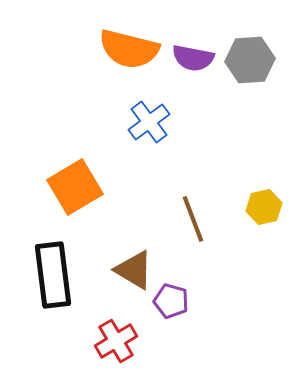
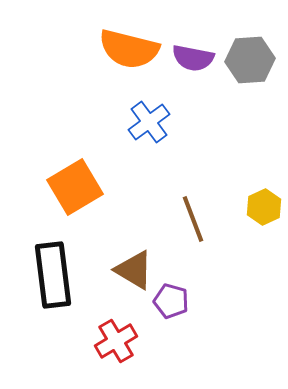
yellow hexagon: rotated 12 degrees counterclockwise
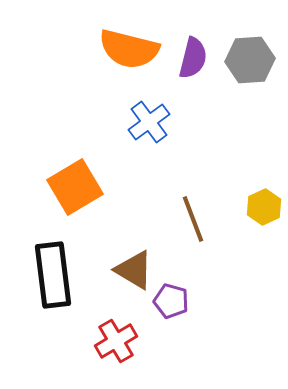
purple semicircle: rotated 87 degrees counterclockwise
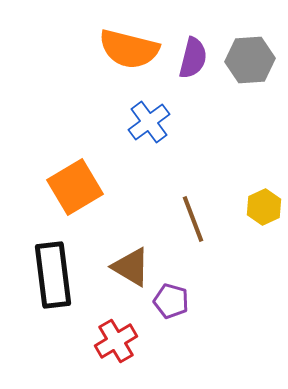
brown triangle: moved 3 px left, 3 px up
